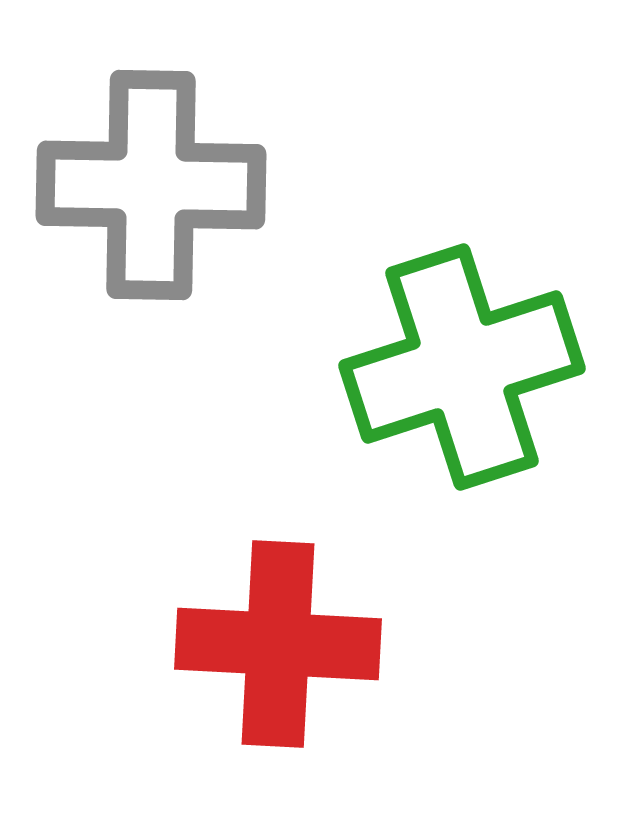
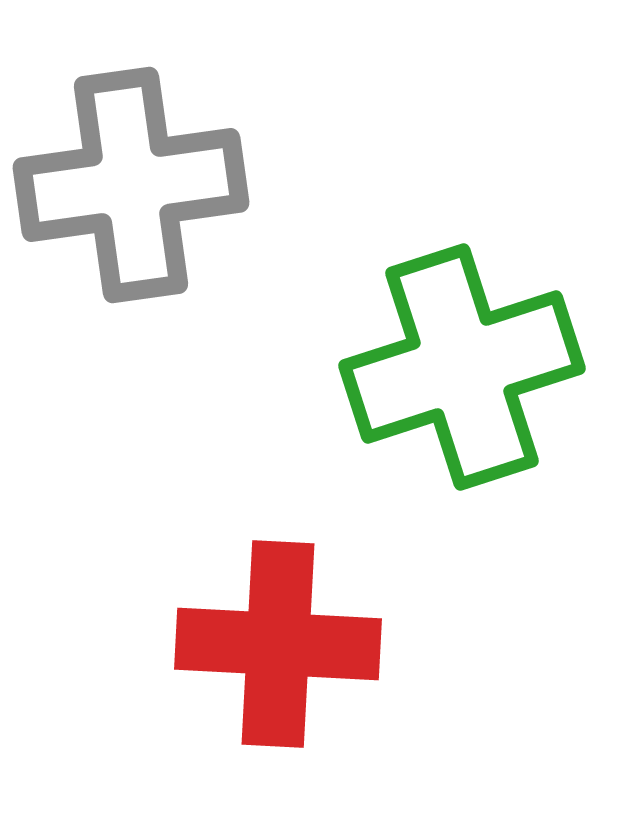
gray cross: moved 20 px left; rotated 9 degrees counterclockwise
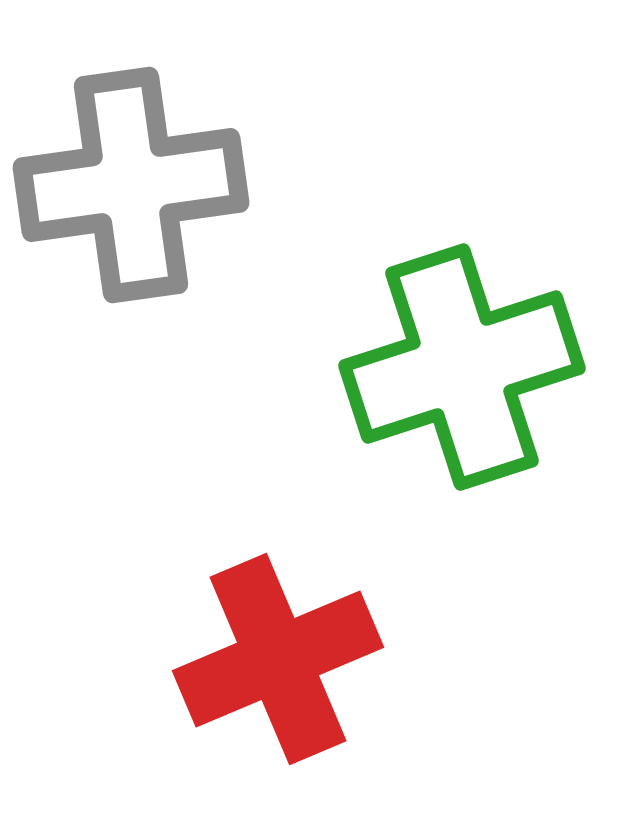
red cross: moved 15 px down; rotated 26 degrees counterclockwise
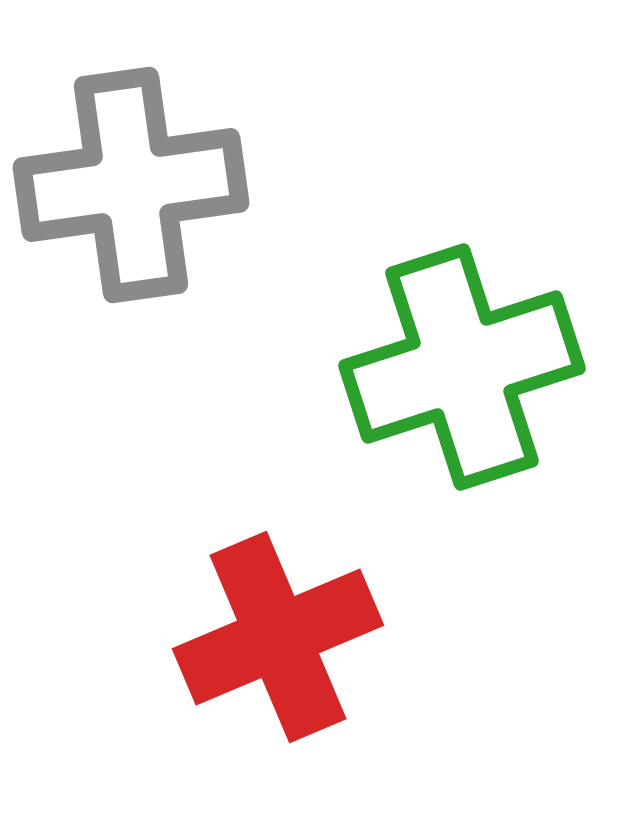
red cross: moved 22 px up
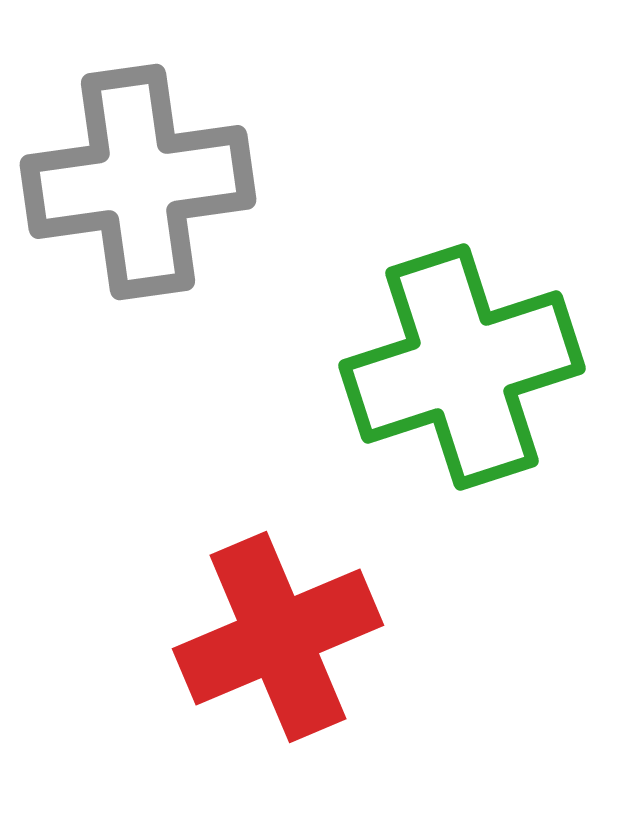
gray cross: moved 7 px right, 3 px up
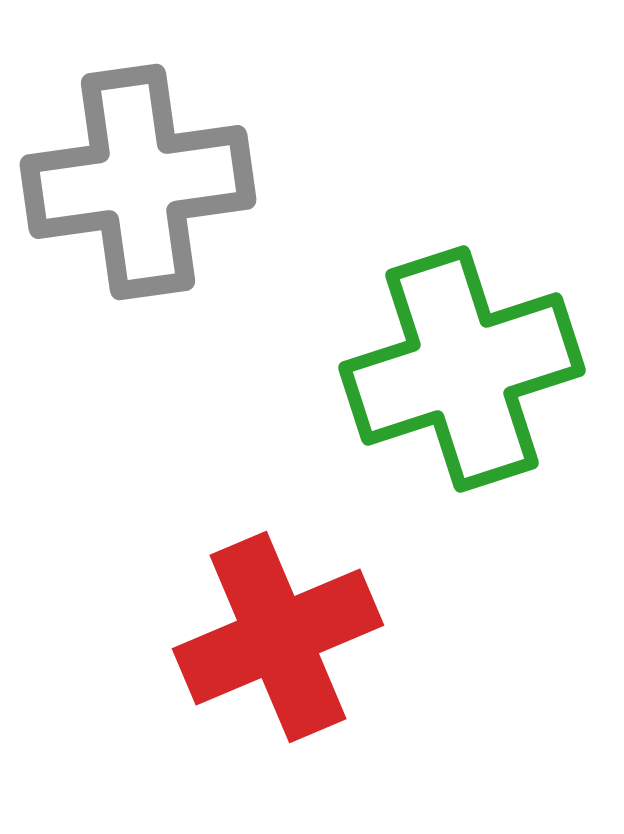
green cross: moved 2 px down
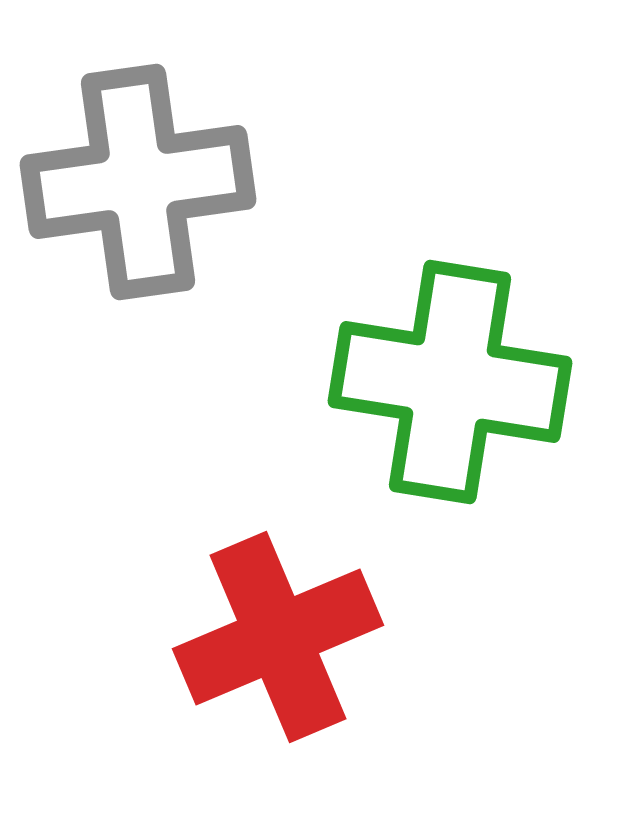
green cross: moved 12 px left, 13 px down; rotated 27 degrees clockwise
